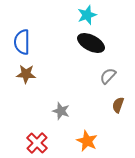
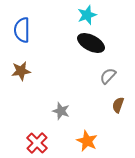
blue semicircle: moved 12 px up
brown star: moved 5 px left, 3 px up; rotated 12 degrees counterclockwise
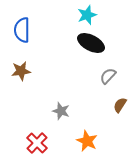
brown semicircle: moved 2 px right; rotated 14 degrees clockwise
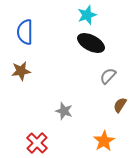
blue semicircle: moved 3 px right, 2 px down
gray star: moved 3 px right
orange star: moved 17 px right; rotated 15 degrees clockwise
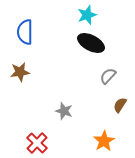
brown star: moved 1 px left, 1 px down
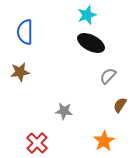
gray star: rotated 12 degrees counterclockwise
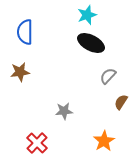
brown semicircle: moved 1 px right, 3 px up
gray star: rotated 12 degrees counterclockwise
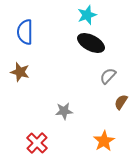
brown star: rotated 24 degrees clockwise
